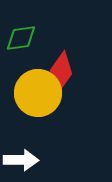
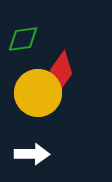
green diamond: moved 2 px right, 1 px down
white arrow: moved 11 px right, 6 px up
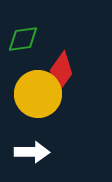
yellow circle: moved 1 px down
white arrow: moved 2 px up
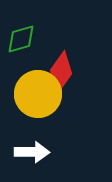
green diamond: moved 2 px left; rotated 8 degrees counterclockwise
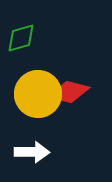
green diamond: moved 1 px up
red diamond: moved 8 px right, 20 px down; rotated 69 degrees clockwise
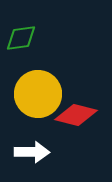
green diamond: rotated 8 degrees clockwise
red diamond: moved 7 px right, 23 px down
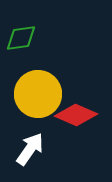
red diamond: rotated 9 degrees clockwise
white arrow: moved 2 px left, 3 px up; rotated 56 degrees counterclockwise
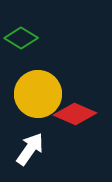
green diamond: rotated 40 degrees clockwise
red diamond: moved 1 px left, 1 px up
